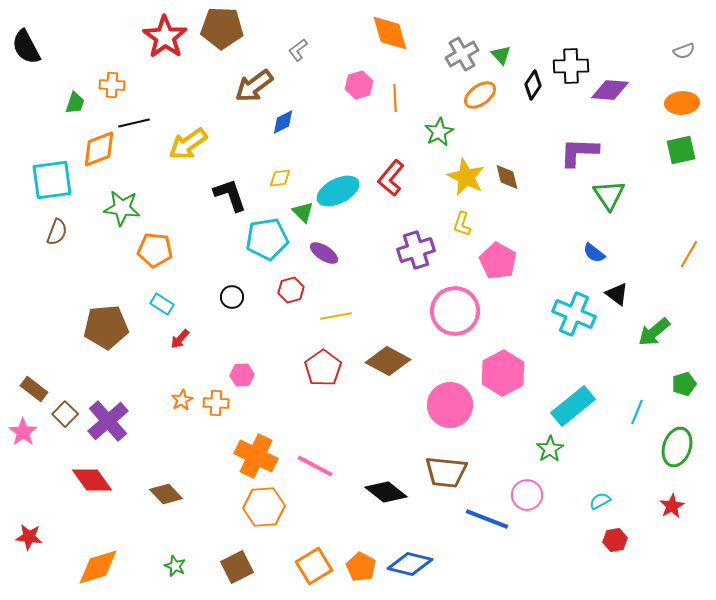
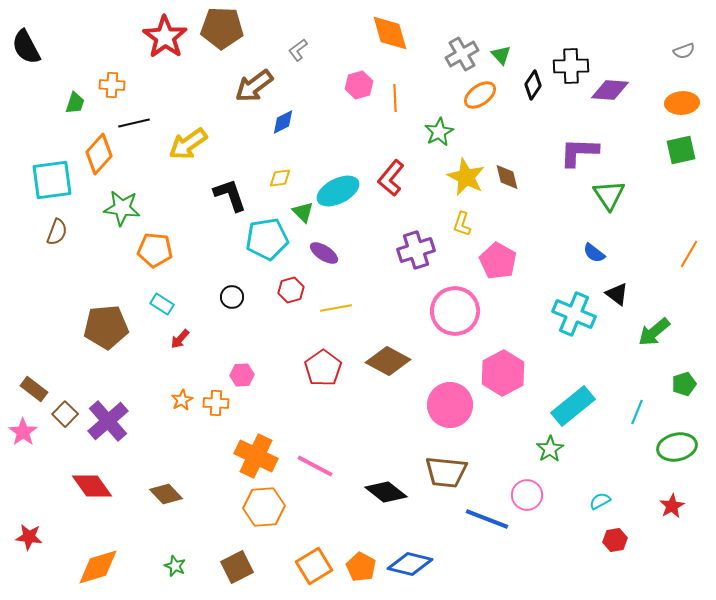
orange diamond at (99, 149): moved 5 px down; rotated 27 degrees counterclockwise
yellow line at (336, 316): moved 8 px up
green ellipse at (677, 447): rotated 60 degrees clockwise
red diamond at (92, 480): moved 6 px down
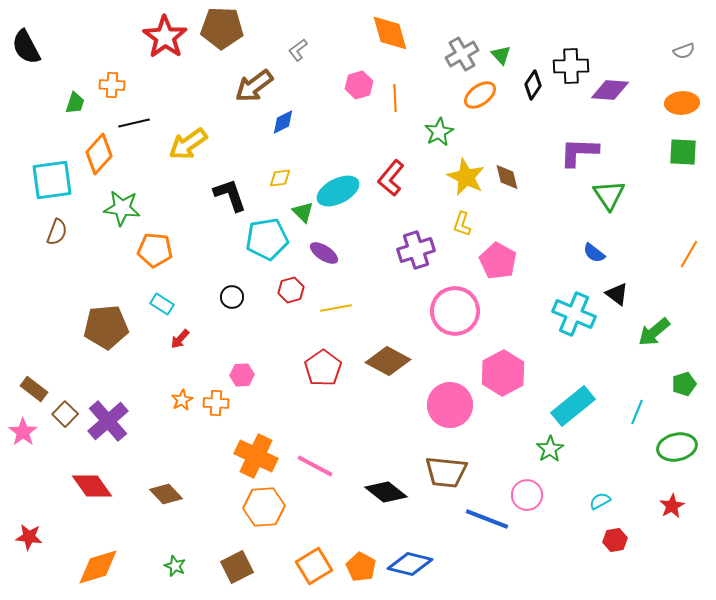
green square at (681, 150): moved 2 px right, 2 px down; rotated 16 degrees clockwise
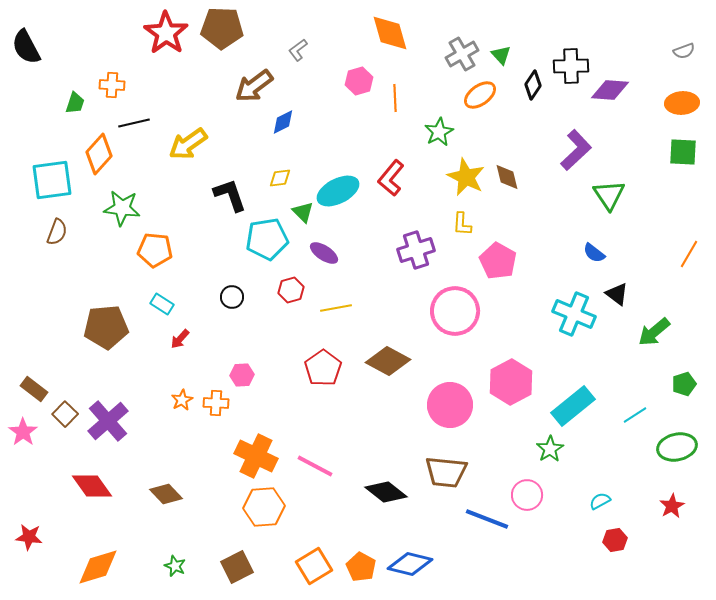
red star at (165, 37): moved 1 px right, 4 px up
pink hexagon at (359, 85): moved 4 px up
purple L-shape at (579, 152): moved 3 px left, 2 px up; rotated 135 degrees clockwise
yellow L-shape at (462, 224): rotated 15 degrees counterclockwise
pink hexagon at (503, 373): moved 8 px right, 9 px down
cyan line at (637, 412): moved 2 px left, 3 px down; rotated 35 degrees clockwise
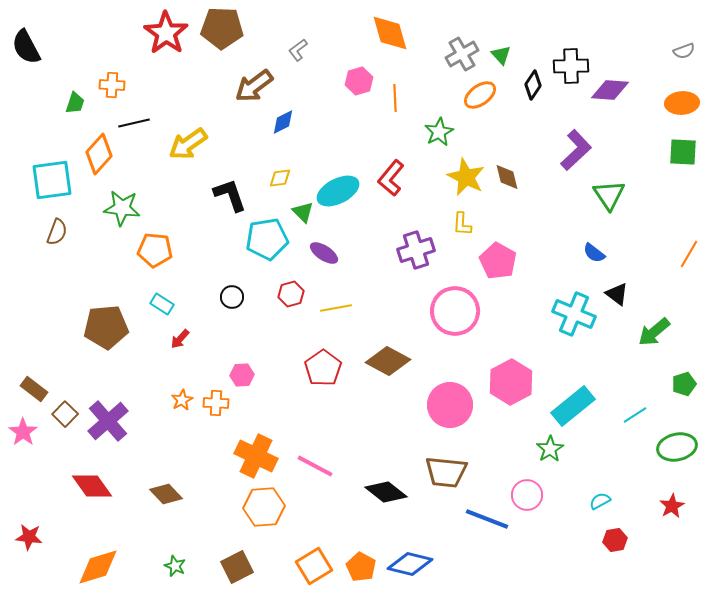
red hexagon at (291, 290): moved 4 px down
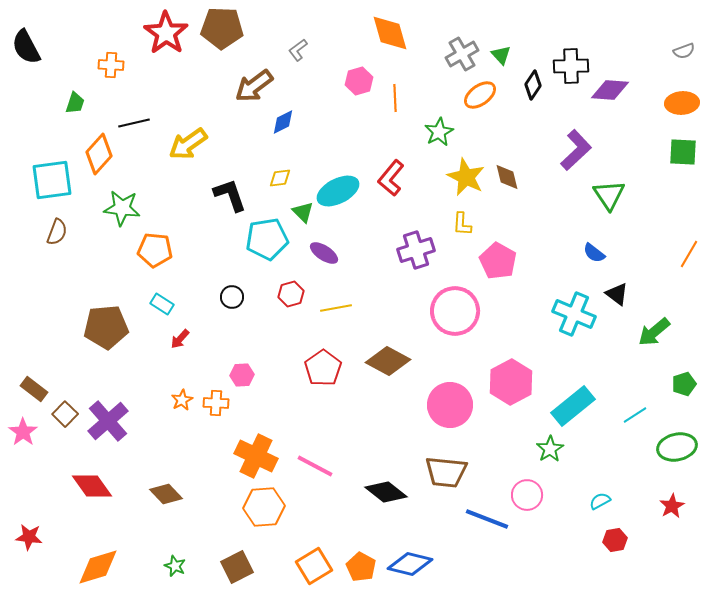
orange cross at (112, 85): moved 1 px left, 20 px up
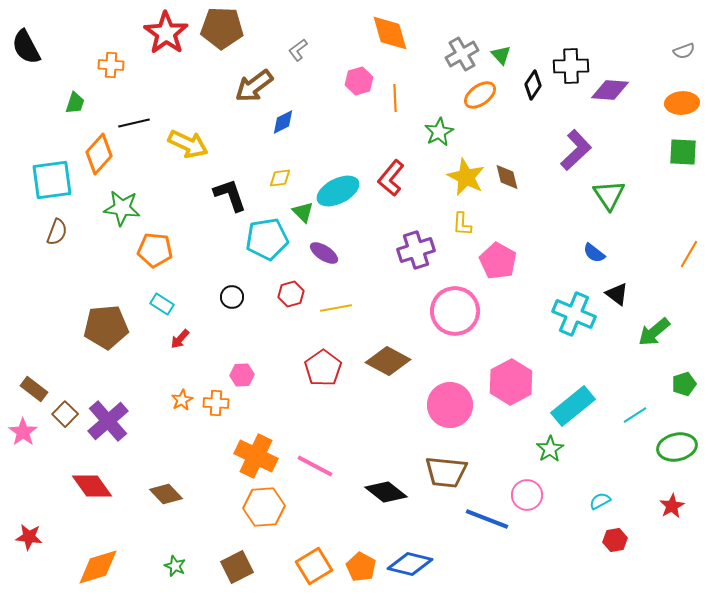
yellow arrow at (188, 144): rotated 120 degrees counterclockwise
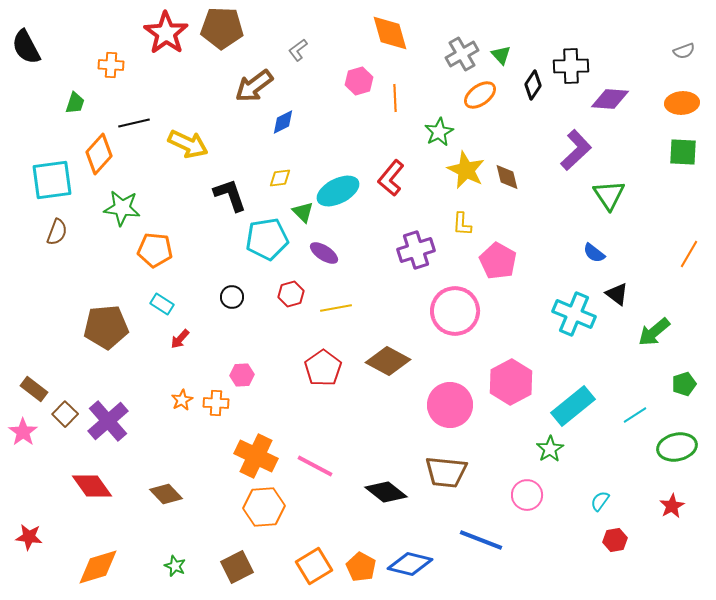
purple diamond at (610, 90): moved 9 px down
yellow star at (466, 177): moved 7 px up
cyan semicircle at (600, 501): rotated 25 degrees counterclockwise
blue line at (487, 519): moved 6 px left, 21 px down
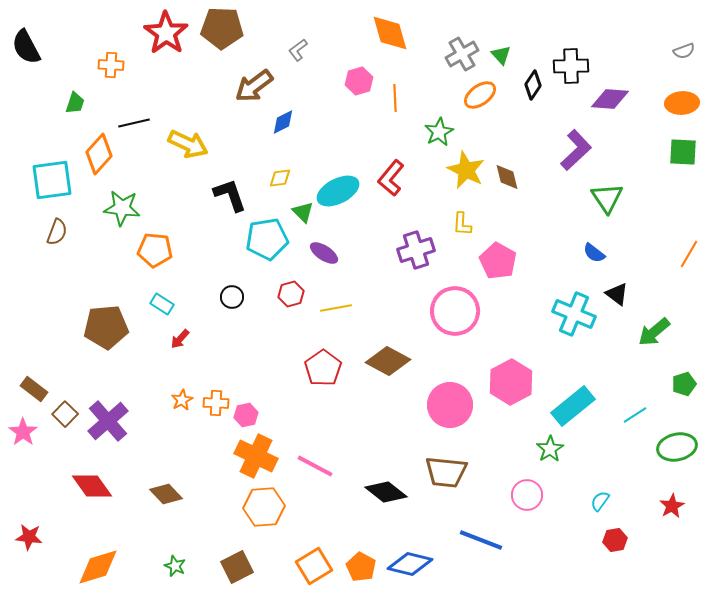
green triangle at (609, 195): moved 2 px left, 3 px down
pink hexagon at (242, 375): moved 4 px right, 40 px down; rotated 10 degrees counterclockwise
